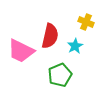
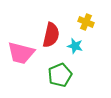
red semicircle: moved 1 px right, 1 px up
cyan star: rotated 28 degrees counterclockwise
pink trapezoid: moved 2 px down; rotated 12 degrees counterclockwise
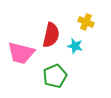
green pentagon: moved 5 px left, 1 px down
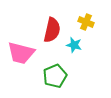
red semicircle: moved 1 px right, 5 px up
cyan star: moved 1 px left, 1 px up
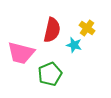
yellow cross: moved 1 px right, 6 px down; rotated 14 degrees clockwise
green pentagon: moved 5 px left, 2 px up
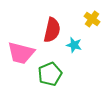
yellow cross: moved 5 px right, 9 px up
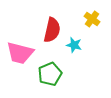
pink trapezoid: moved 1 px left
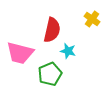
cyan star: moved 6 px left, 6 px down
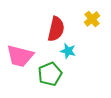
yellow cross: rotated 14 degrees clockwise
red semicircle: moved 4 px right, 1 px up
pink trapezoid: moved 3 px down
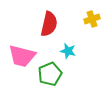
yellow cross: rotated 21 degrees clockwise
red semicircle: moved 7 px left, 5 px up
pink trapezoid: moved 2 px right
